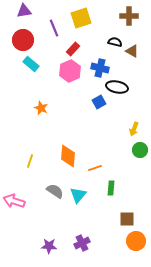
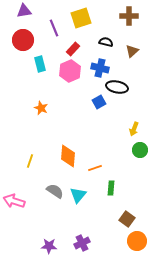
black semicircle: moved 9 px left
brown triangle: rotated 48 degrees clockwise
cyan rectangle: moved 9 px right; rotated 35 degrees clockwise
brown square: rotated 35 degrees clockwise
orange circle: moved 1 px right
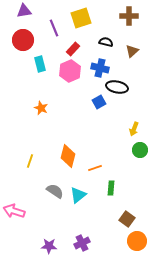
orange diamond: rotated 10 degrees clockwise
cyan triangle: rotated 12 degrees clockwise
pink arrow: moved 10 px down
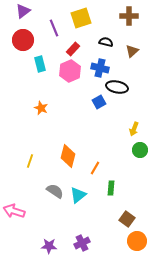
purple triangle: moved 1 px left; rotated 28 degrees counterclockwise
orange line: rotated 40 degrees counterclockwise
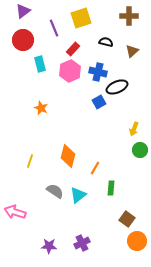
blue cross: moved 2 px left, 4 px down
black ellipse: rotated 35 degrees counterclockwise
pink arrow: moved 1 px right, 1 px down
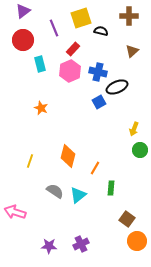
black semicircle: moved 5 px left, 11 px up
purple cross: moved 1 px left, 1 px down
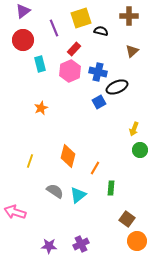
red rectangle: moved 1 px right
orange star: rotated 24 degrees clockwise
